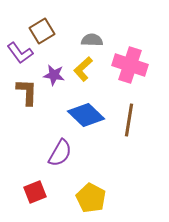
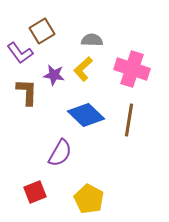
pink cross: moved 2 px right, 4 px down
yellow pentagon: moved 2 px left, 1 px down
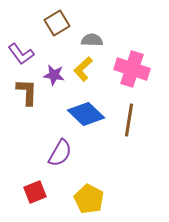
brown square: moved 15 px right, 8 px up
purple L-shape: moved 1 px right, 1 px down
blue diamond: moved 1 px up
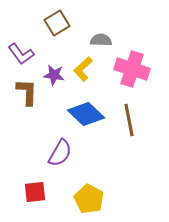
gray semicircle: moved 9 px right
brown line: rotated 20 degrees counterclockwise
red square: rotated 15 degrees clockwise
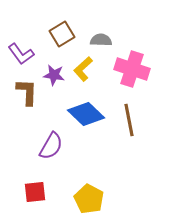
brown square: moved 5 px right, 11 px down
purple semicircle: moved 9 px left, 7 px up
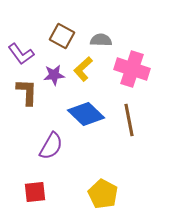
brown square: moved 2 px down; rotated 30 degrees counterclockwise
purple star: rotated 15 degrees counterclockwise
yellow pentagon: moved 14 px right, 5 px up
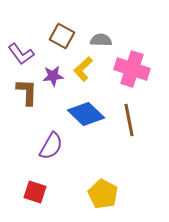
purple star: moved 1 px left, 1 px down
red square: rotated 25 degrees clockwise
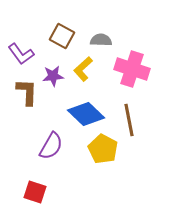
yellow pentagon: moved 45 px up
